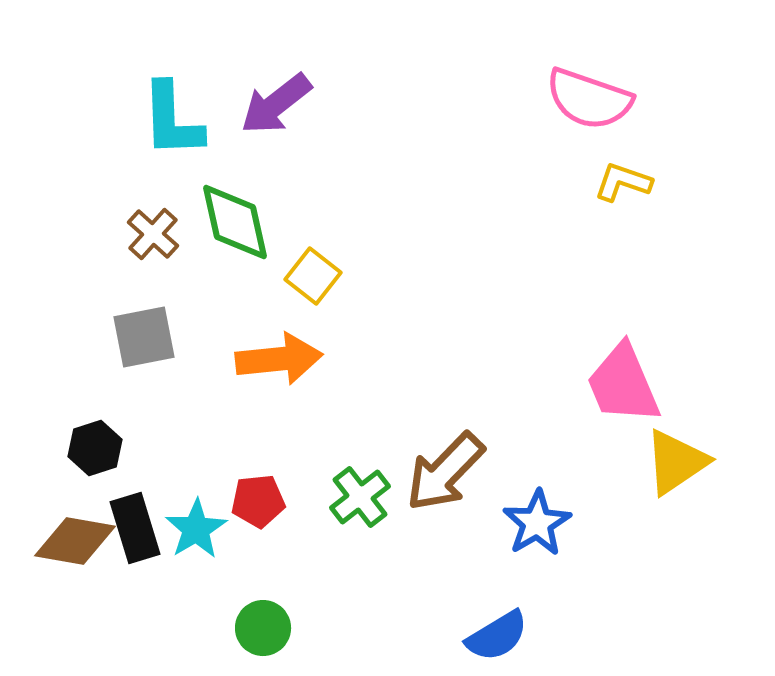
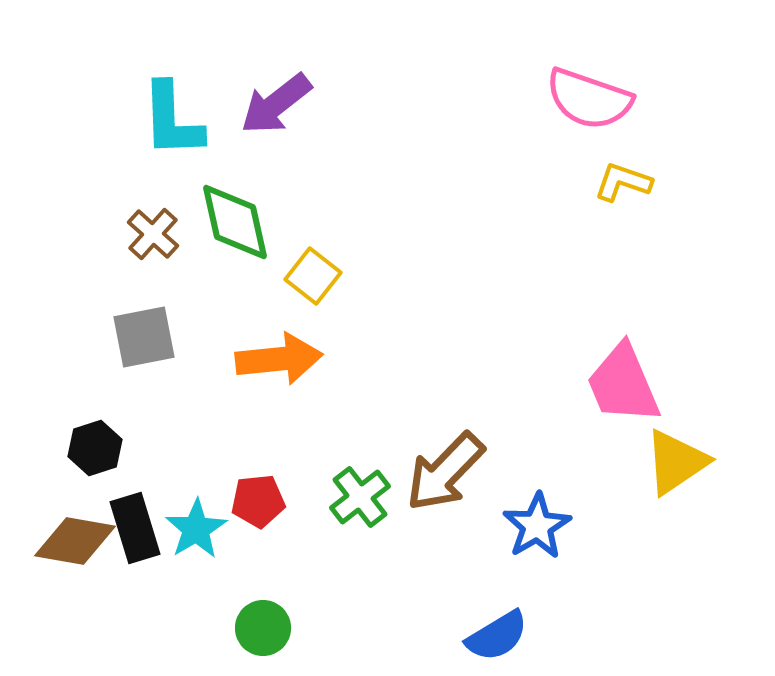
blue star: moved 3 px down
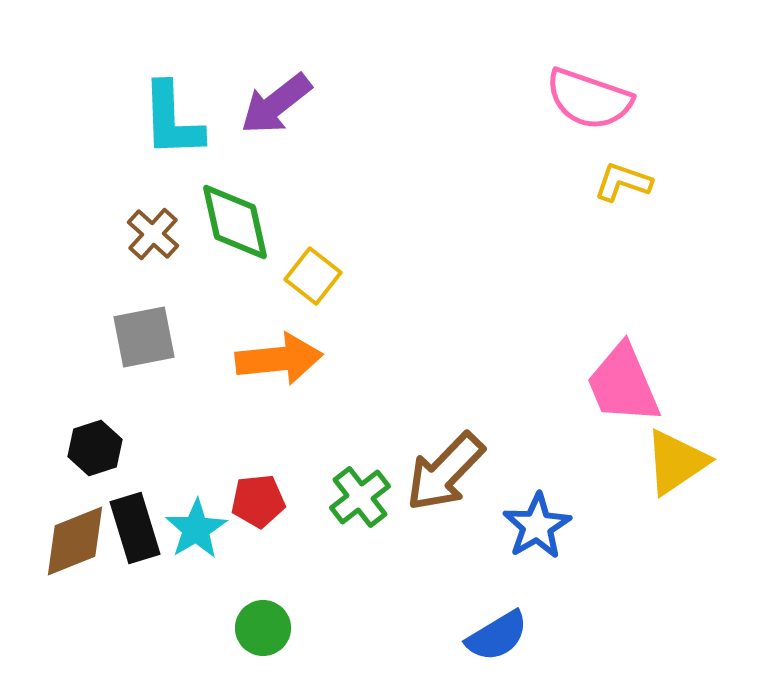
brown diamond: rotated 32 degrees counterclockwise
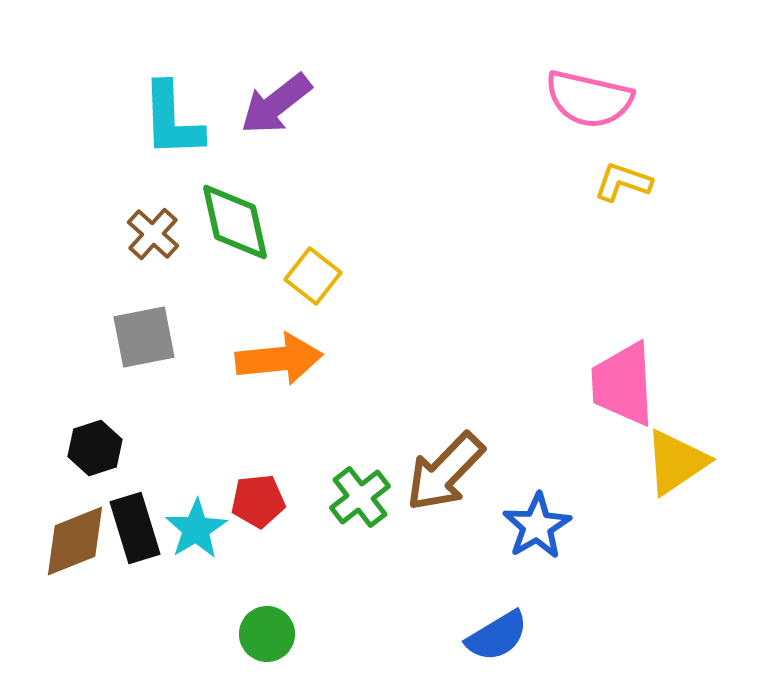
pink semicircle: rotated 6 degrees counterclockwise
pink trapezoid: rotated 20 degrees clockwise
green circle: moved 4 px right, 6 px down
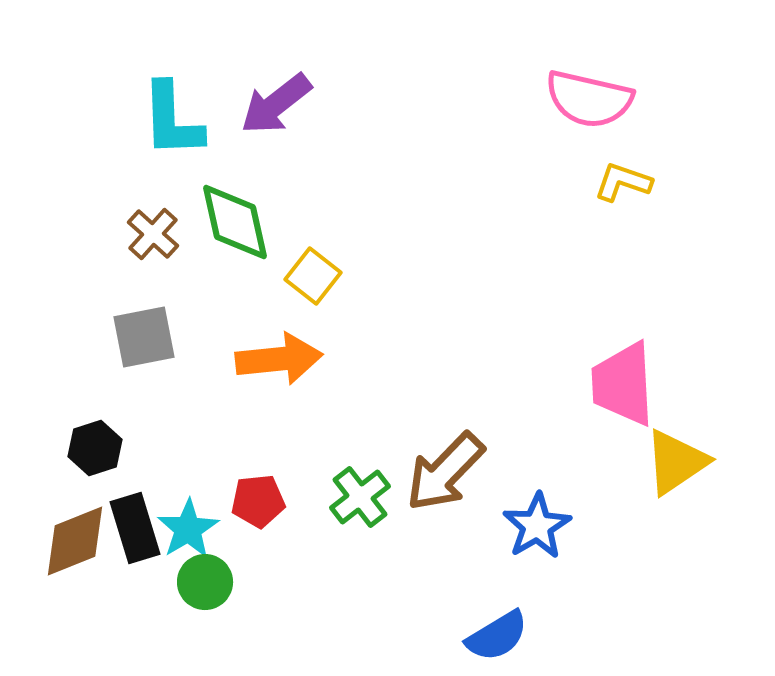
cyan star: moved 8 px left
green circle: moved 62 px left, 52 px up
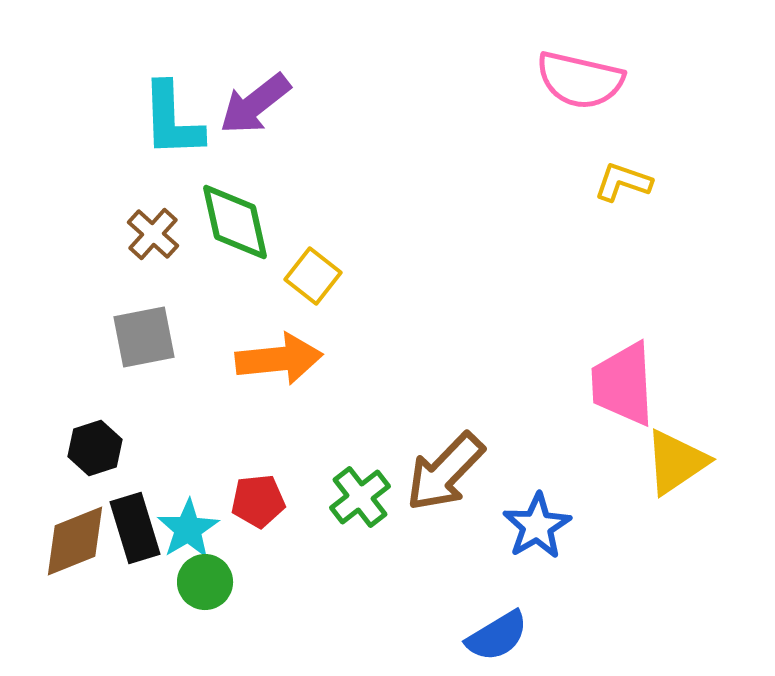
pink semicircle: moved 9 px left, 19 px up
purple arrow: moved 21 px left
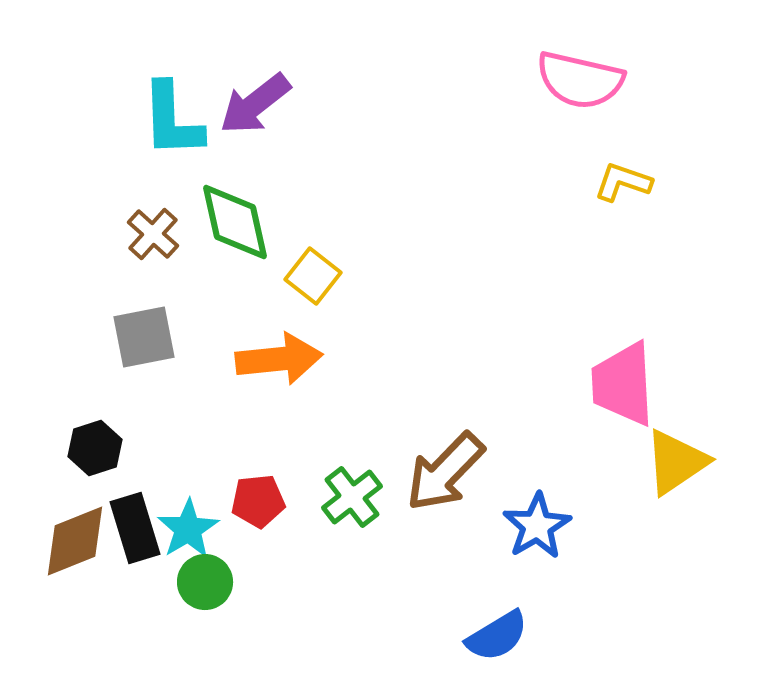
green cross: moved 8 px left
